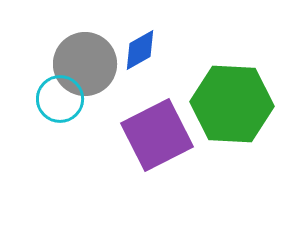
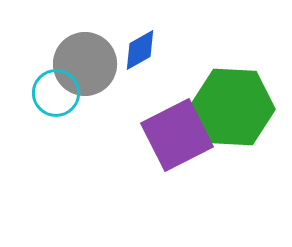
cyan circle: moved 4 px left, 6 px up
green hexagon: moved 1 px right, 3 px down
purple square: moved 20 px right
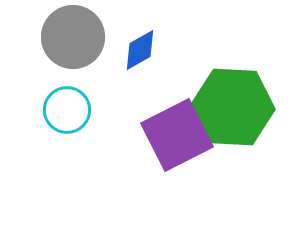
gray circle: moved 12 px left, 27 px up
cyan circle: moved 11 px right, 17 px down
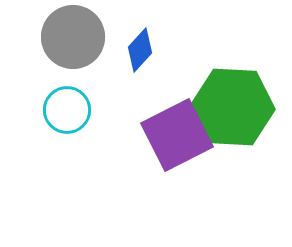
blue diamond: rotated 18 degrees counterclockwise
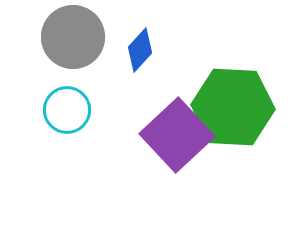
purple square: rotated 16 degrees counterclockwise
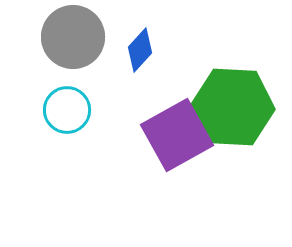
purple square: rotated 14 degrees clockwise
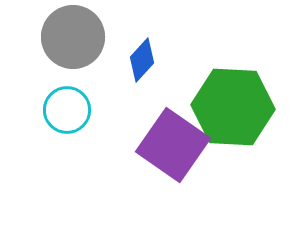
blue diamond: moved 2 px right, 10 px down
purple square: moved 4 px left, 10 px down; rotated 26 degrees counterclockwise
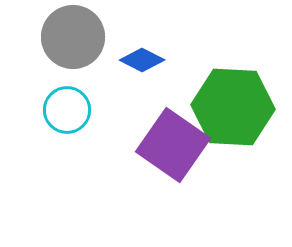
blue diamond: rotated 75 degrees clockwise
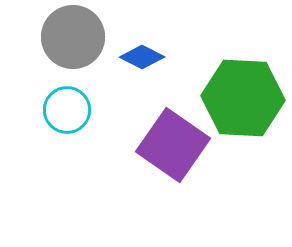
blue diamond: moved 3 px up
green hexagon: moved 10 px right, 9 px up
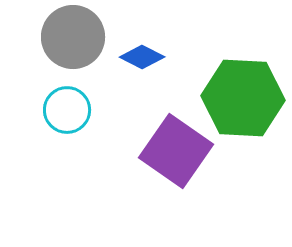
purple square: moved 3 px right, 6 px down
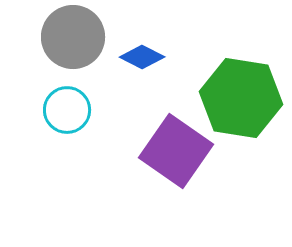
green hexagon: moved 2 px left; rotated 6 degrees clockwise
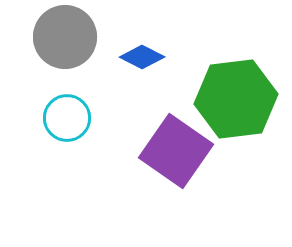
gray circle: moved 8 px left
green hexagon: moved 5 px left, 1 px down; rotated 16 degrees counterclockwise
cyan circle: moved 8 px down
